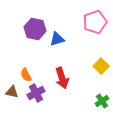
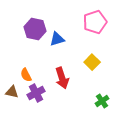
yellow square: moved 9 px left, 4 px up
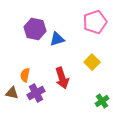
orange semicircle: moved 1 px left; rotated 40 degrees clockwise
brown triangle: moved 1 px down
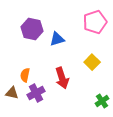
purple hexagon: moved 3 px left
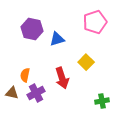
yellow square: moved 6 px left
green cross: rotated 24 degrees clockwise
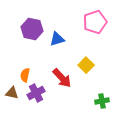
yellow square: moved 3 px down
red arrow: rotated 25 degrees counterclockwise
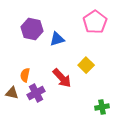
pink pentagon: rotated 15 degrees counterclockwise
green cross: moved 6 px down
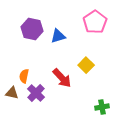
blue triangle: moved 1 px right, 3 px up
orange semicircle: moved 1 px left, 1 px down
purple cross: rotated 18 degrees counterclockwise
